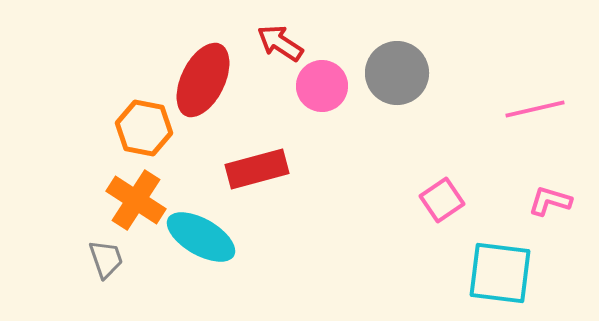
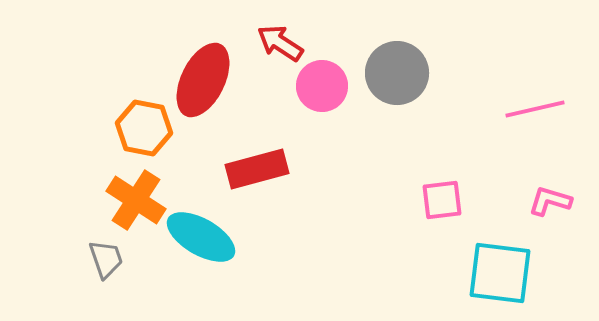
pink square: rotated 27 degrees clockwise
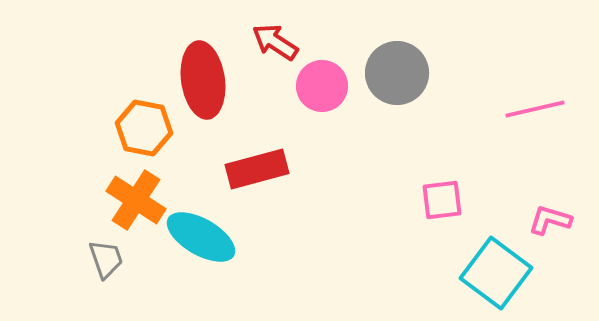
red arrow: moved 5 px left, 1 px up
red ellipse: rotated 34 degrees counterclockwise
pink L-shape: moved 19 px down
cyan square: moved 4 px left; rotated 30 degrees clockwise
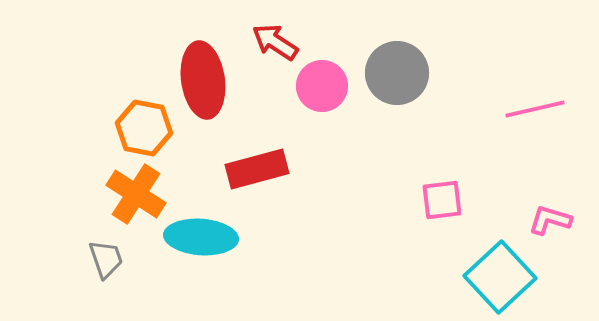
orange cross: moved 6 px up
cyan ellipse: rotated 26 degrees counterclockwise
cyan square: moved 4 px right, 4 px down; rotated 10 degrees clockwise
